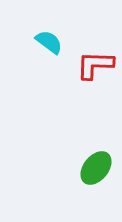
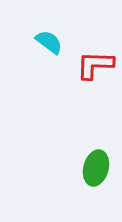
green ellipse: rotated 24 degrees counterclockwise
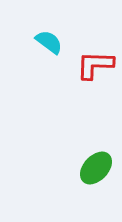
green ellipse: rotated 28 degrees clockwise
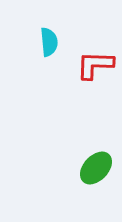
cyan semicircle: rotated 48 degrees clockwise
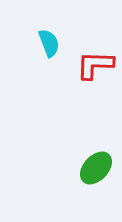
cyan semicircle: moved 1 px down; rotated 16 degrees counterclockwise
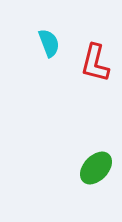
red L-shape: moved 2 px up; rotated 78 degrees counterclockwise
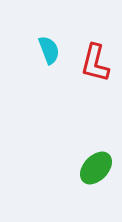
cyan semicircle: moved 7 px down
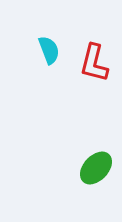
red L-shape: moved 1 px left
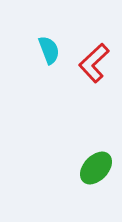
red L-shape: rotated 33 degrees clockwise
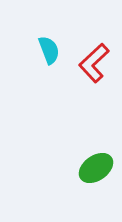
green ellipse: rotated 12 degrees clockwise
